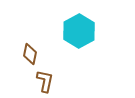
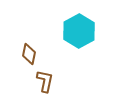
brown diamond: moved 1 px left
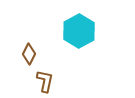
brown diamond: rotated 15 degrees clockwise
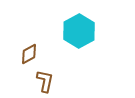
brown diamond: rotated 35 degrees clockwise
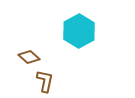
brown diamond: moved 3 px down; rotated 70 degrees clockwise
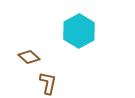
brown L-shape: moved 3 px right, 2 px down
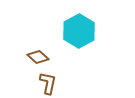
brown diamond: moved 9 px right
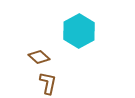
brown diamond: moved 1 px right
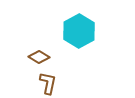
brown diamond: rotated 10 degrees counterclockwise
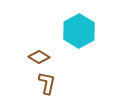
brown L-shape: moved 1 px left
